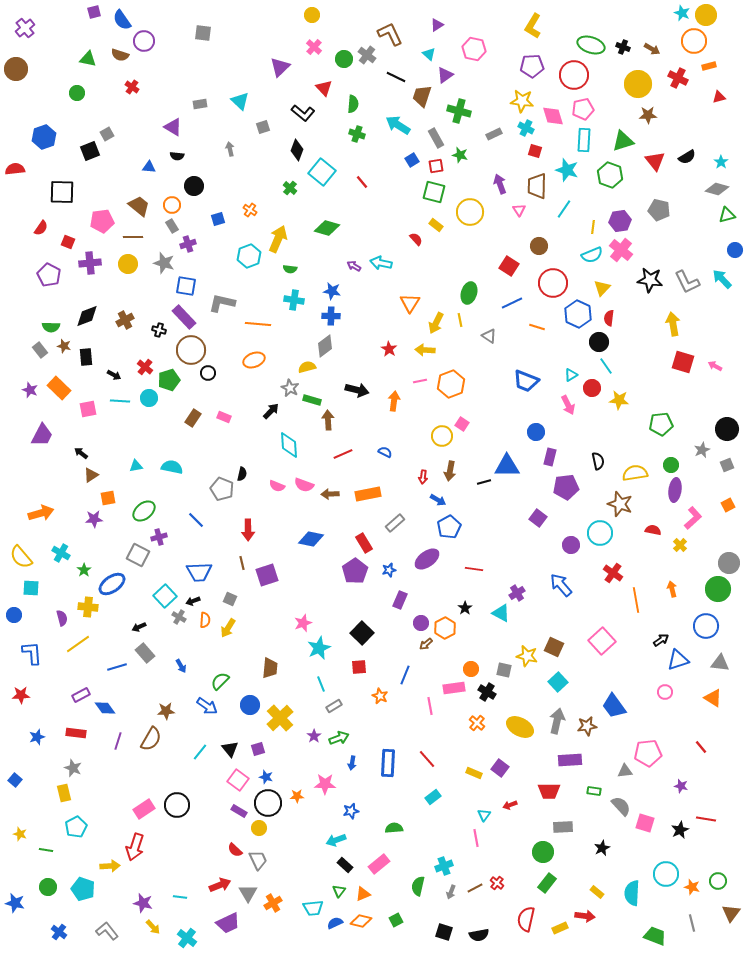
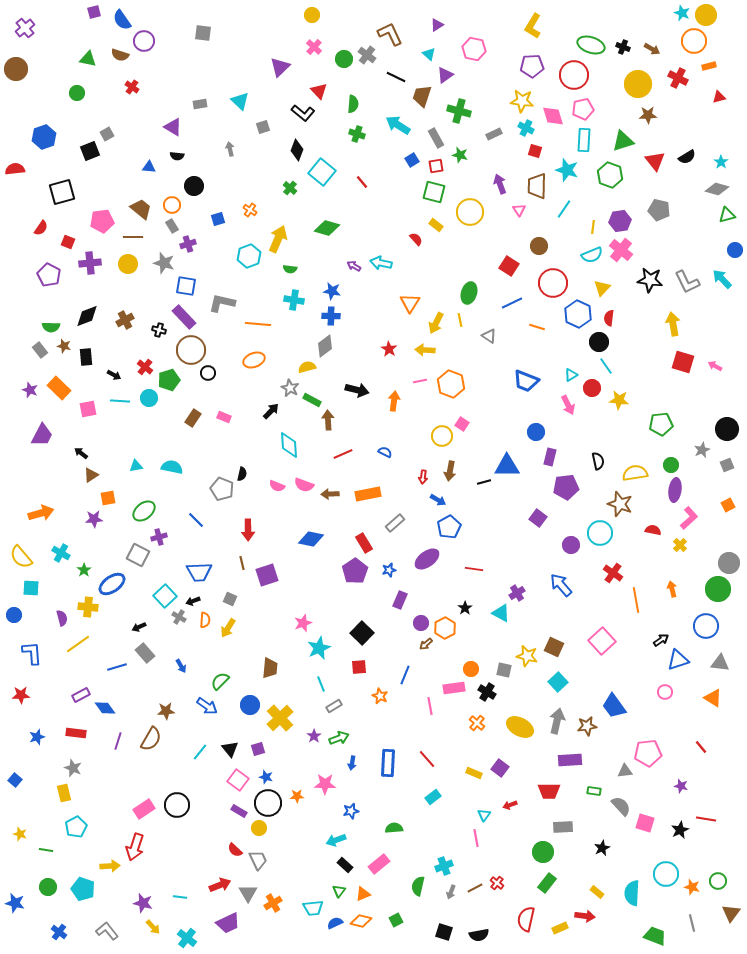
red triangle at (324, 88): moved 5 px left, 3 px down
black square at (62, 192): rotated 16 degrees counterclockwise
brown trapezoid at (139, 206): moved 2 px right, 3 px down
orange hexagon at (451, 384): rotated 20 degrees counterclockwise
green rectangle at (312, 400): rotated 12 degrees clockwise
pink L-shape at (693, 518): moved 4 px left
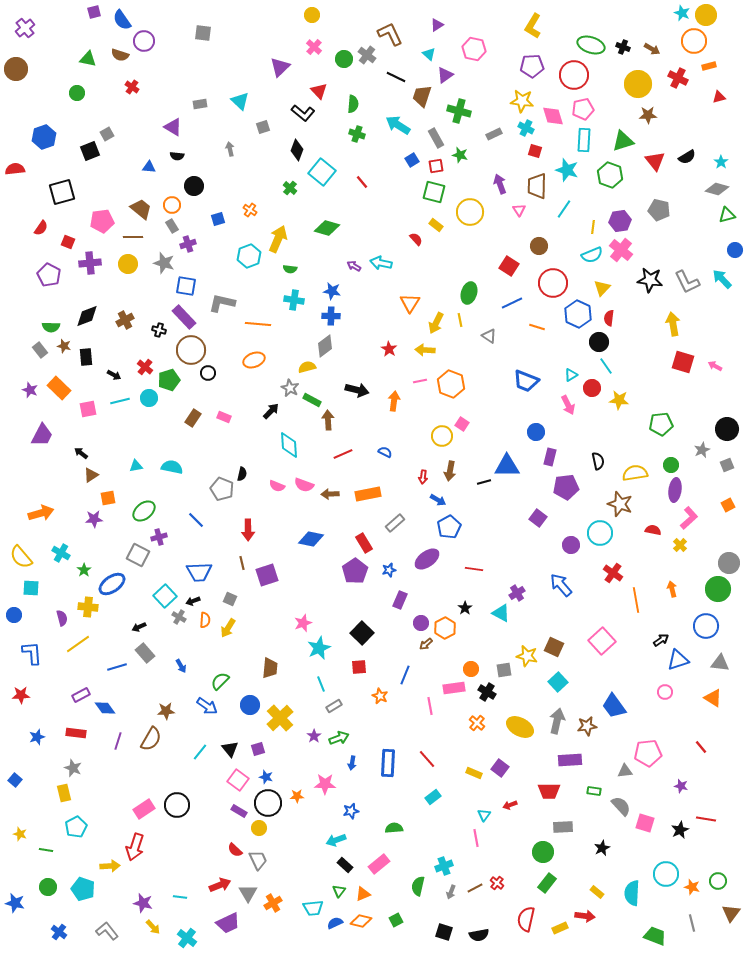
cyan line at (120, 401): rotated 18 degrees counterclockwise
gray square at (504, 670): rotated 21 degrees counterclockwise
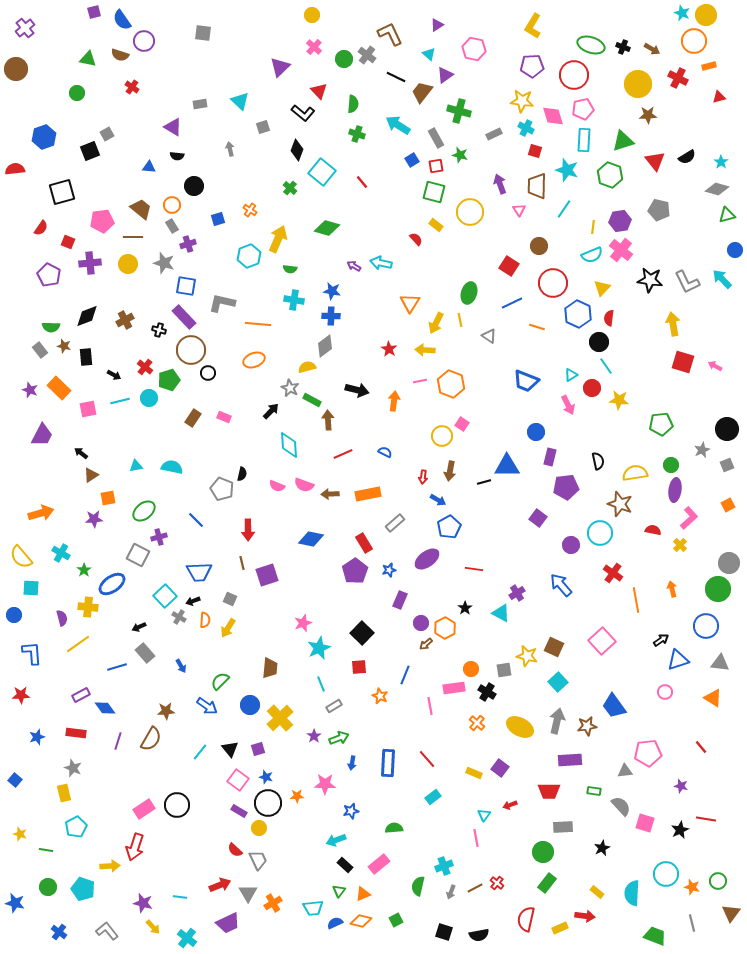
brown trapezoid at (422, 96): moved 4 px up; rotated 20 degrees clockwise
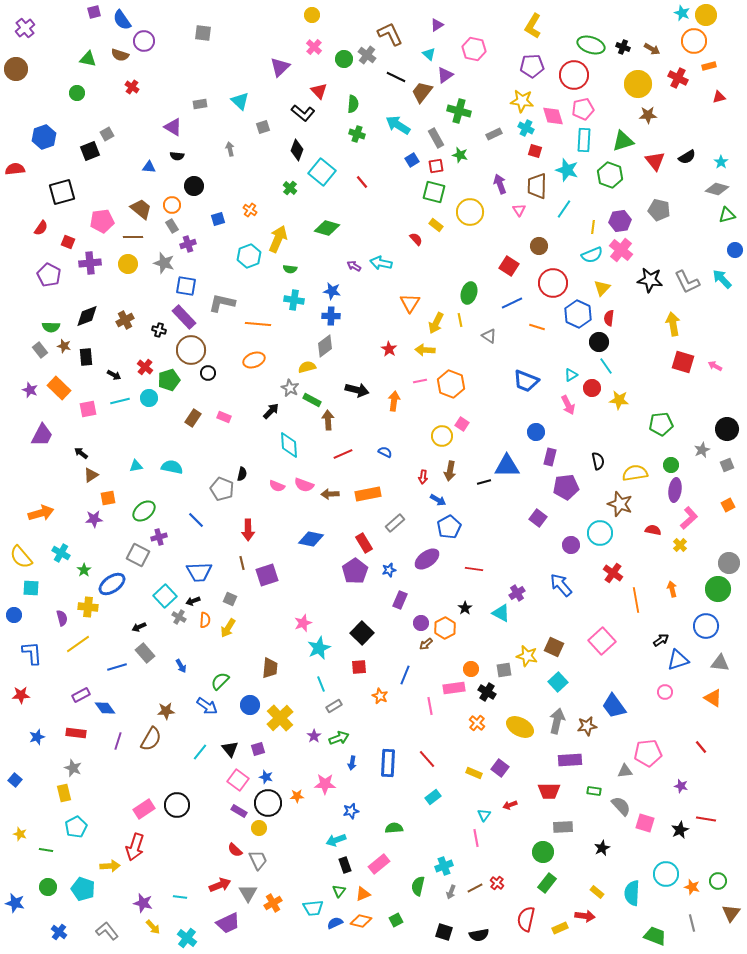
black rectangle at (345, 865): rotated 28 degrees clockwise
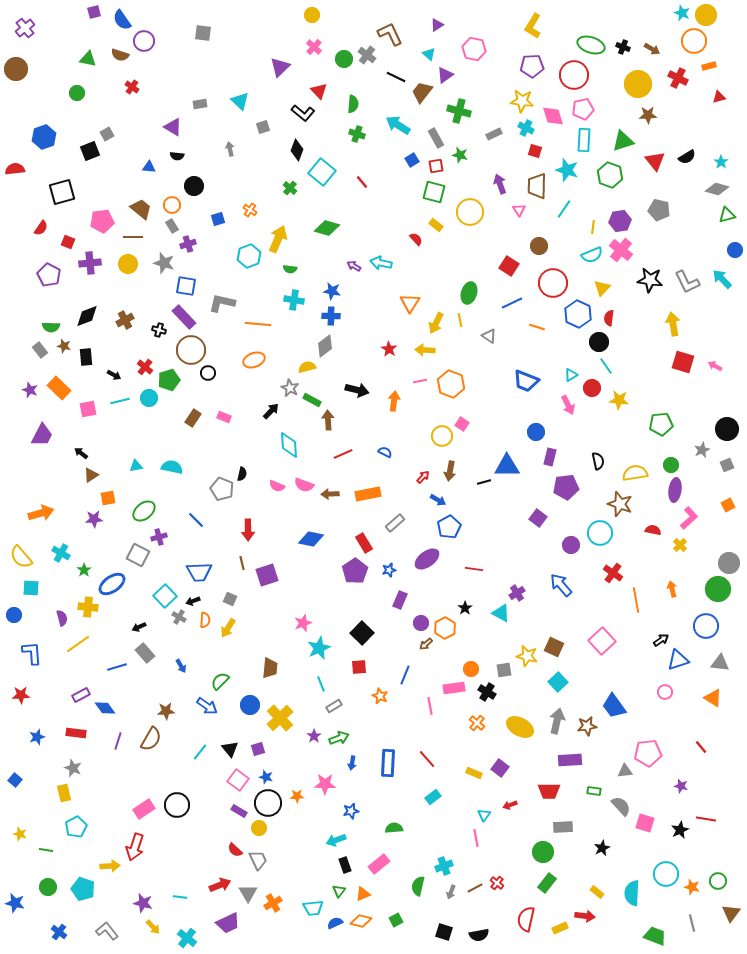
red arrow at (423, 477): rotated 144 degrees counterclockwise
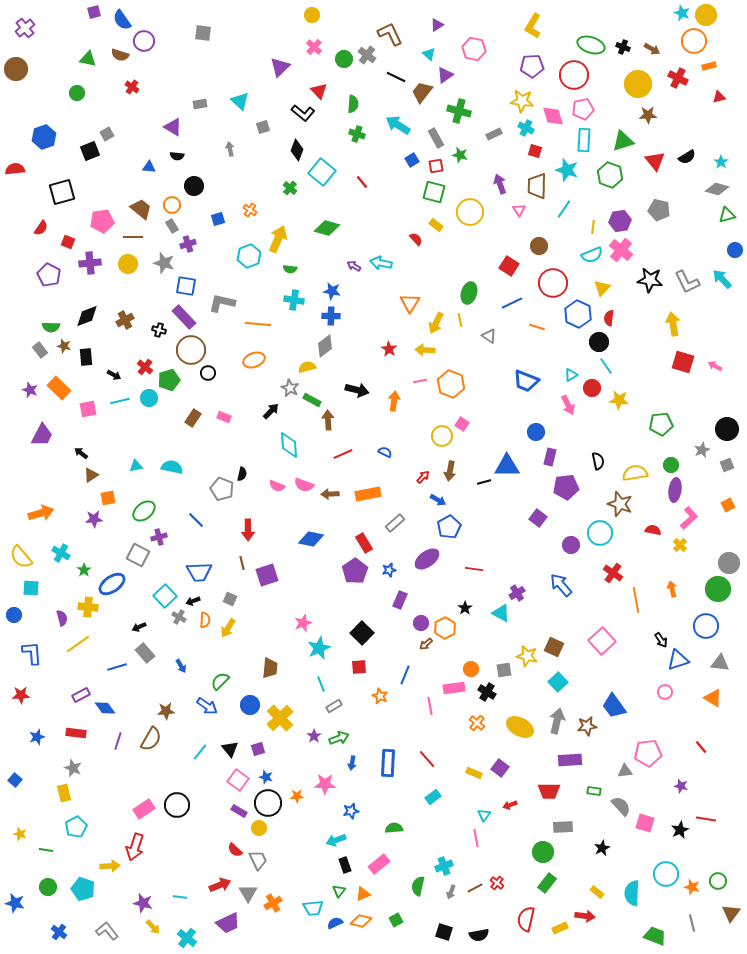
black arrow at (661, 640): rotated 91 degrees clockwise
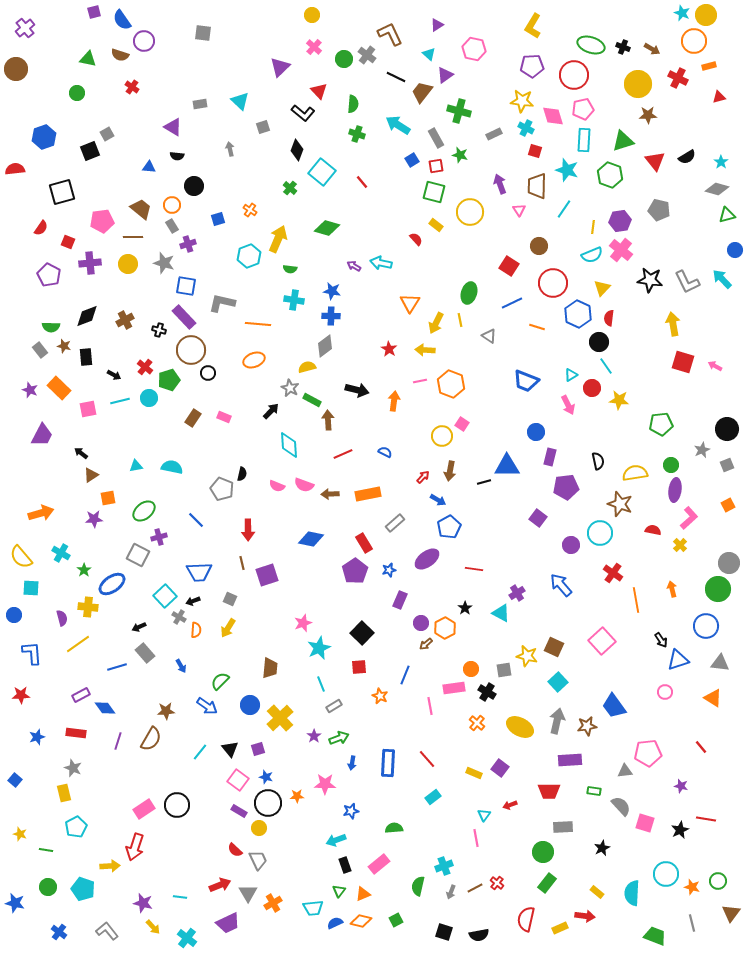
orange semicircle at (205, 620): moved 9 px left, 10 px down
